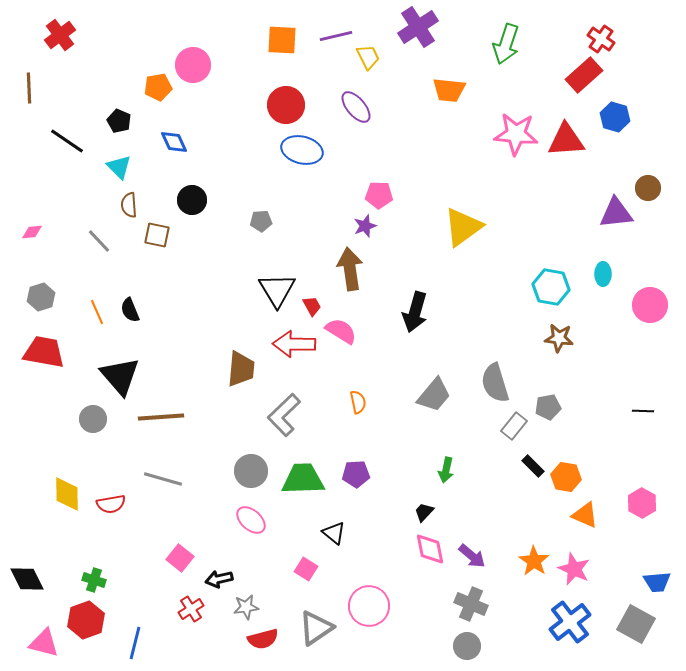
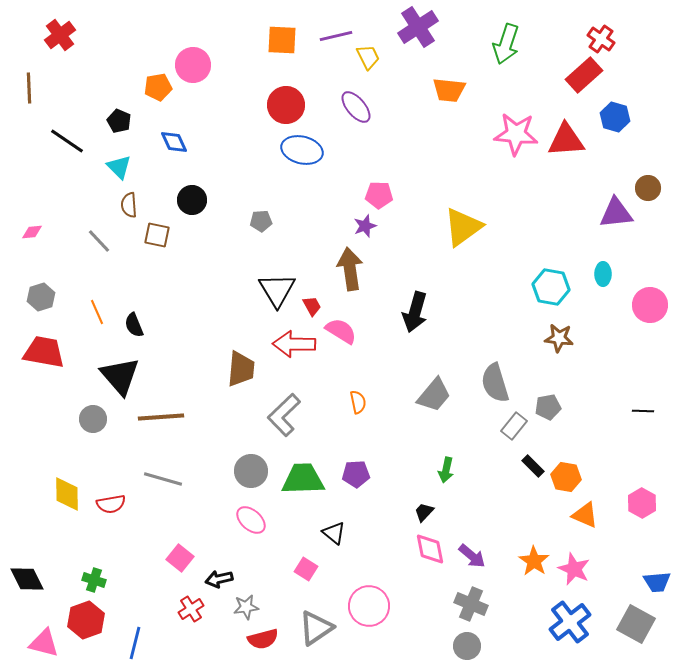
black semicircle at (130, 310): moved 4 px right, 15 px down
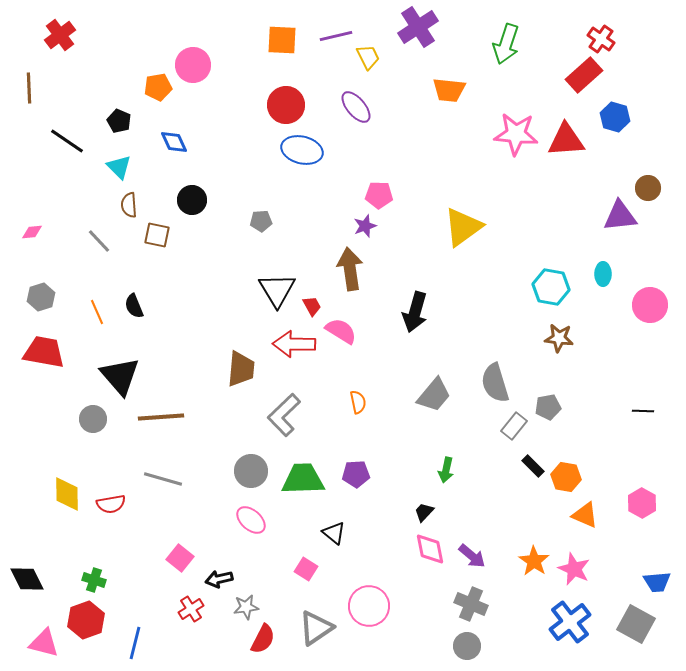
purple triangle at (616, 213): moved 4 px right, 3 px down
black semicircle at (134, 325): moved 19 px up
red semicircle at (263, 639): rotated 48 degrees counterclockwise
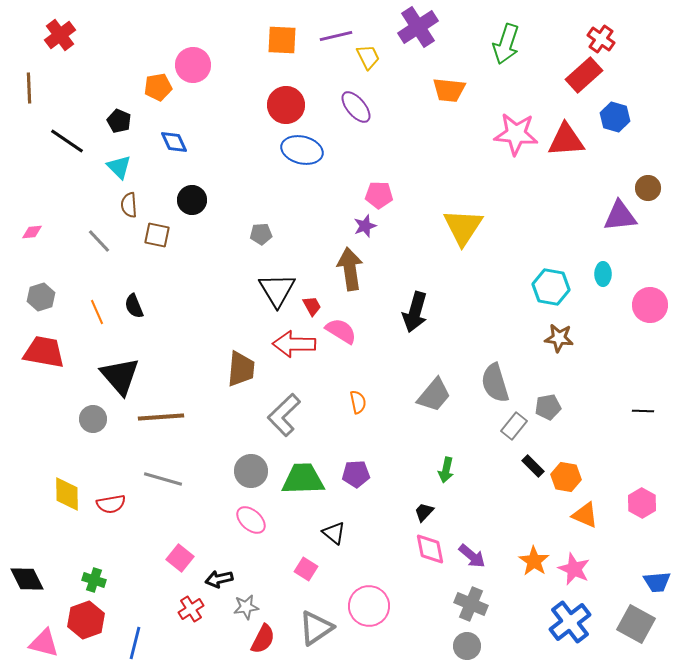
gray pentagon at (261, 221): moved 13 px down
yellow triangle at (463, 227): rotated 21 degrees counterclockwise
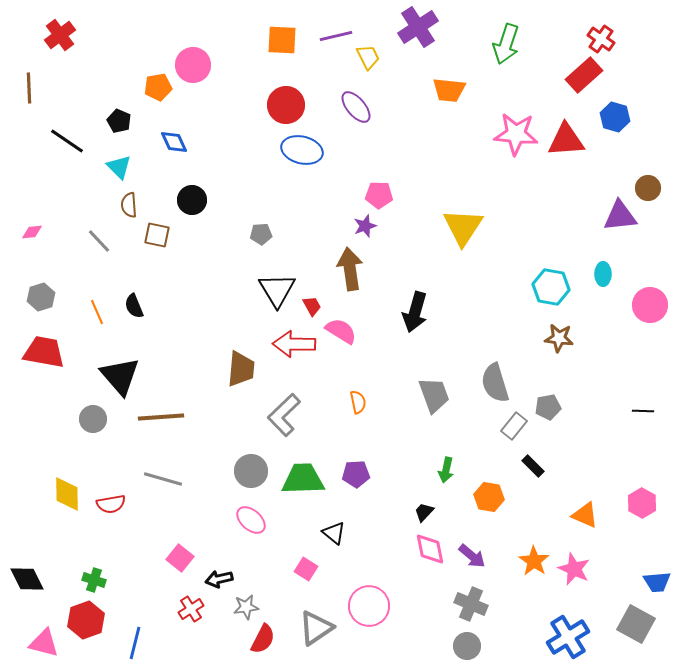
gray trapezoid at (434, 395): rotated 60 degrees counterclockwise
orange hexagon at (566, 477): moved 77 px left, 20 px down
blue cross at (570, 622): moved 2 px left, 15 px down; rotated 6 degrees clockwise
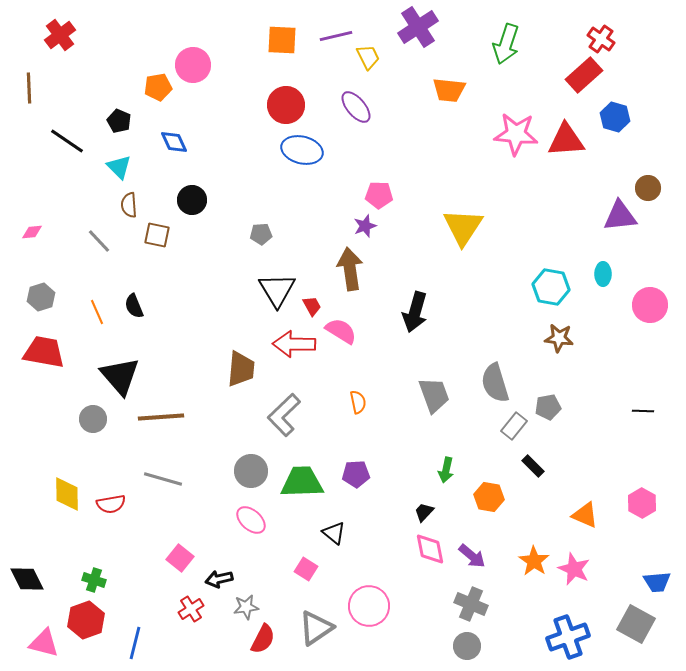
green trapezoid at (303, 479): moved 1 px left, 3 px down
blue cross at (568, 637): rotated 12 degrees clockwise
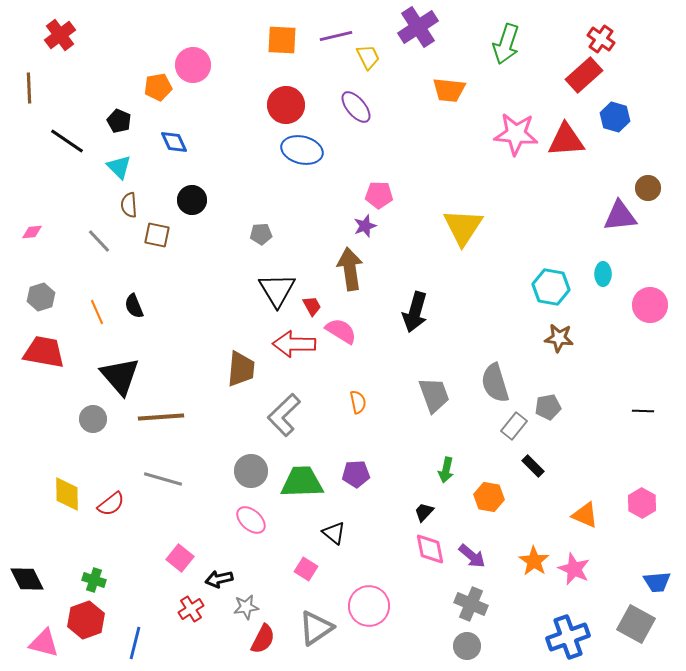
red semicircle at (111, 504): rotated 28 degrees counterclockwise
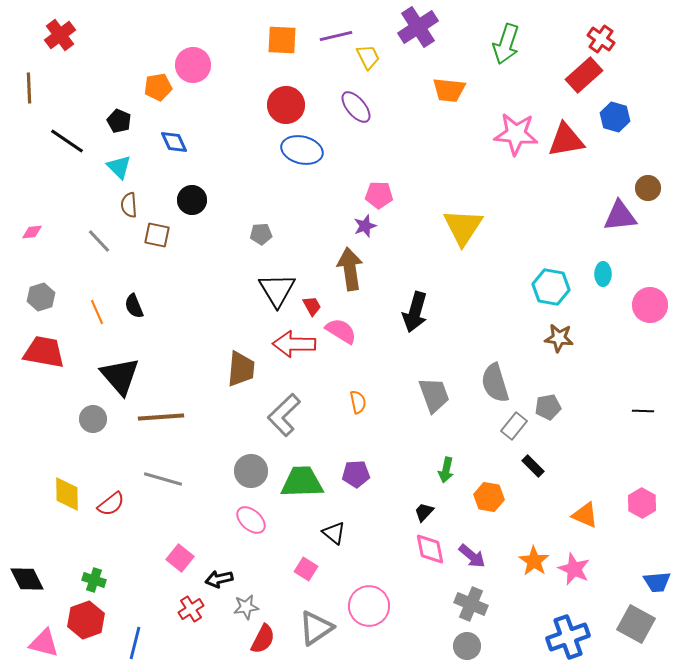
red triangle at (566, 140): rotated 6 degrees counterclockwise
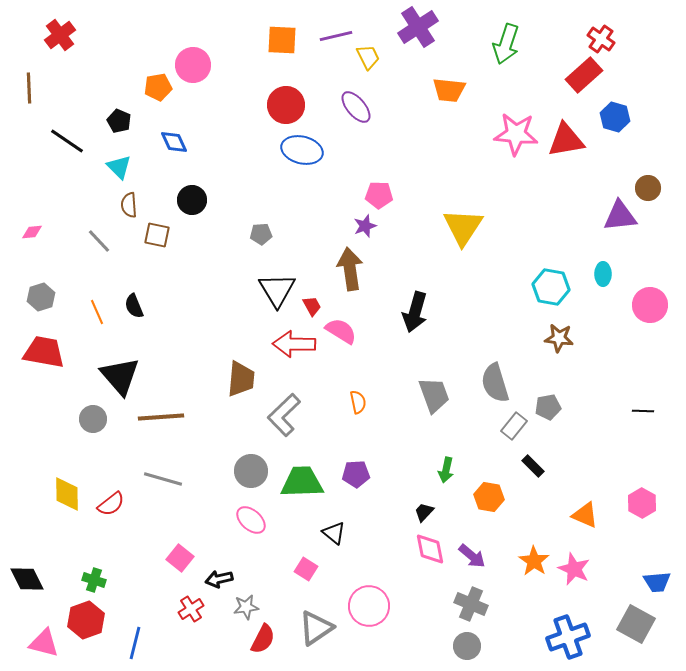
brown trapezoid at (241, 369): moved 10 px down
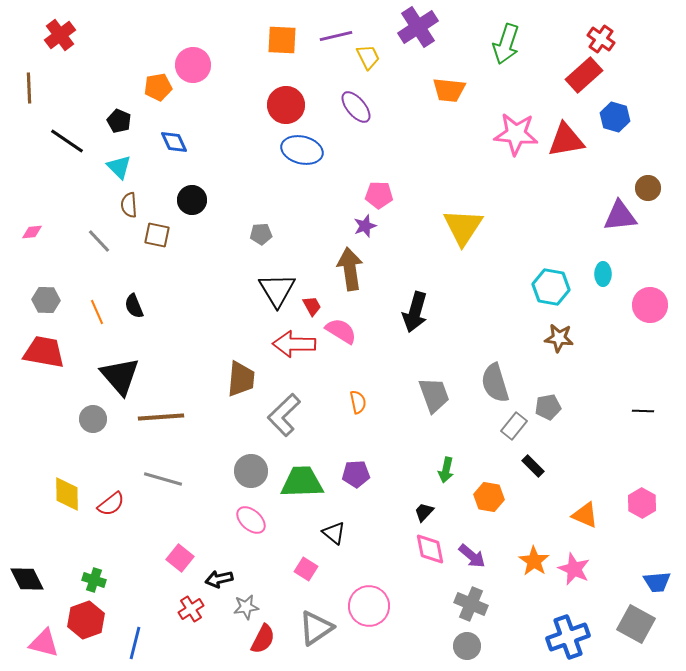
gray hexagon at (41, 297): moved 5 px right, 3 px down; rotated 20 degrees clockwise
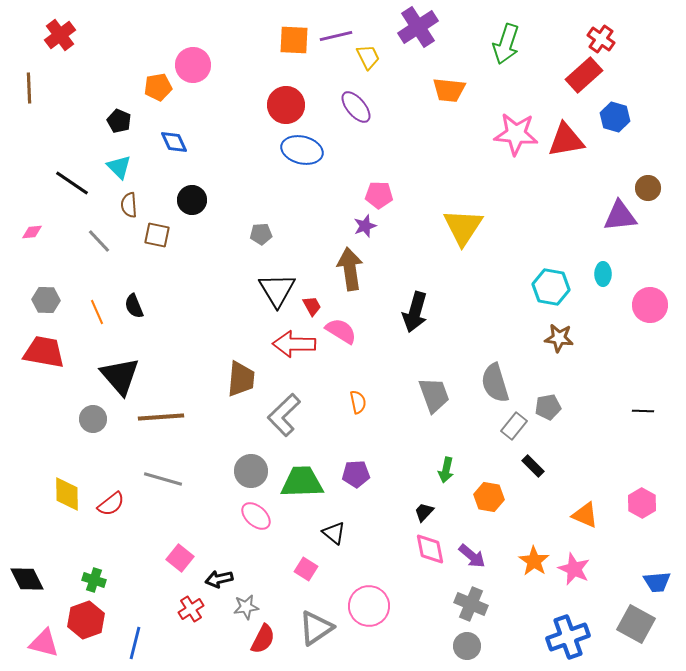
orange square at (282, 40): moved 12 px right
black line at (67, 141): moved 5 px right, 42 px down
pink ellipse at (251, 520): moved 5 px right, 4 px up
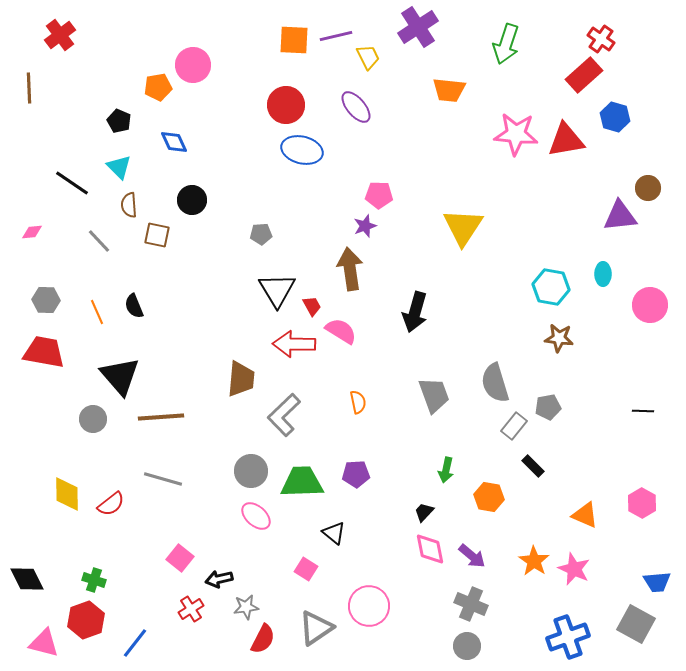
blue line at (135, 643): rotated 24 degrees clockwise
